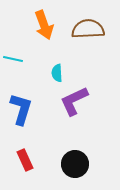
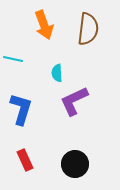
brown semicircle: rotated 100 degrees clockwise
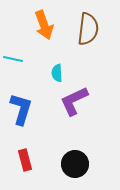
red rectangle: rotated 10 degrees clockwise
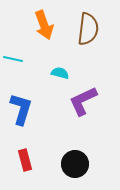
cyan semicircle: moved 3 px right; rotated 108 degrees clockwise
purple L-shape: moved 9 px right
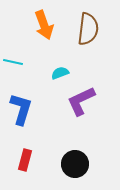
cyan line: moved 3 px down
cyan semicircle: rotated 36 degrees counterclockwise
purple L-shape: moved 2 px left
red rectangle: rotated 30 degrees clockwise
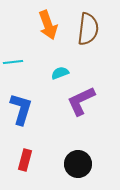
orange arrow: moved 4 px right
cyan line: rotated 18 degrees counterclockwise
black circle: moved 3 px right
